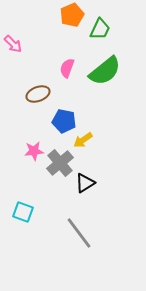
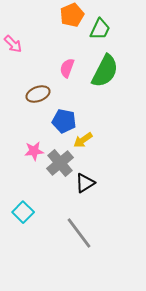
green semicircle: rotated 24 degrees counterclockwise
cyan square: rotated 25 degrees clockwise
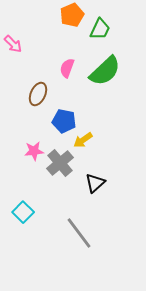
green semicircle: rotated 20 degrees clockwise
brown ellipse: rotated 45 degrees counterclockwise
black triangle: moved 10 px right; rotated 10 degrees counterclockwise
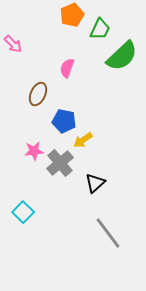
green semicircle: moved 17 px right, 15 px up
gray line: moved 29 px right
